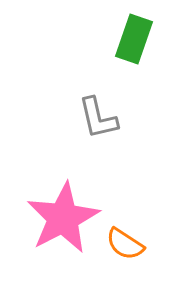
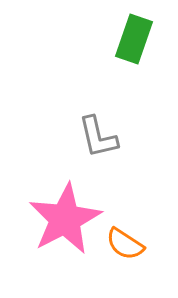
gray L-shape: moved 19 px down
pink star: moved 2 px right, 1 px down
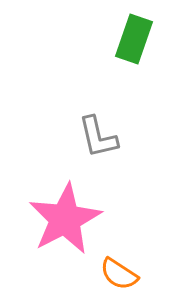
orange semicircle: moved 6 px left, 30 px down
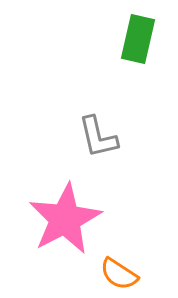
green rectangle: moved 4 px right; rotated 6 degrees counterclockwise
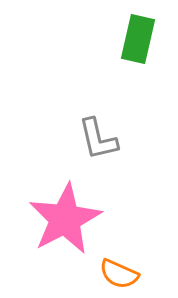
gray L-shape: moved 2 px down
orange semicircle: rotated 9 degrees counterclockwise
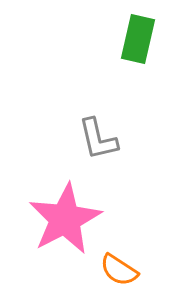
orange semicircle: moved 4 px up; rotated 9 degrees clockwise
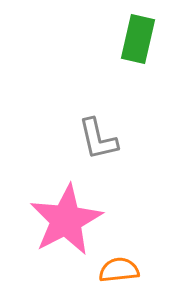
pink star: moved 1 px right, 1 px down
orange semicircle: rotated 141 degrees clockwise
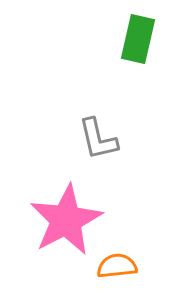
orange semicircle: moved 2 px left, 4 px up
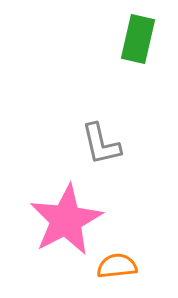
gray L-shape: moved 3 px right, 5 px down
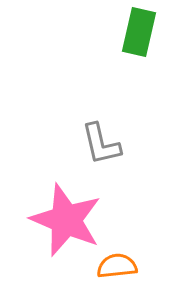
green rectangle: moved 1 px right, 7 px up
pink star: rotated 22 degrees counterclockwise
